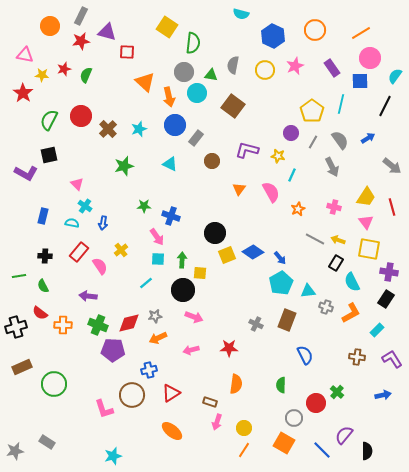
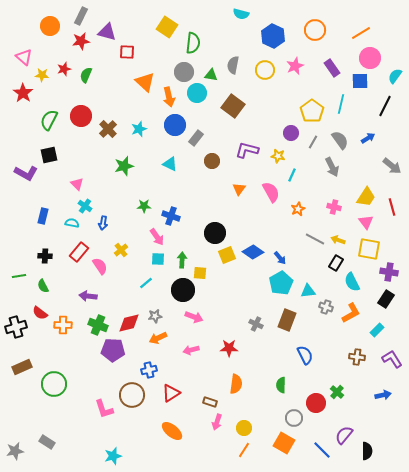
pink triangle at (25, 55): moved 1 px left, 2 px down; rotated 30 degrees clockwise
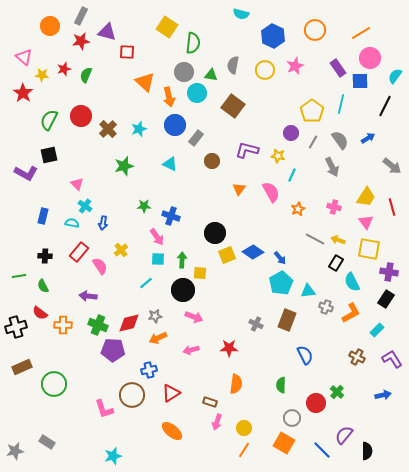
purple rectangle at (332, 68): moved 6 px right
brown cross at (357, 357): rotated 21 degrees clockwise
gray circle at (294, 418): moved 2 px left
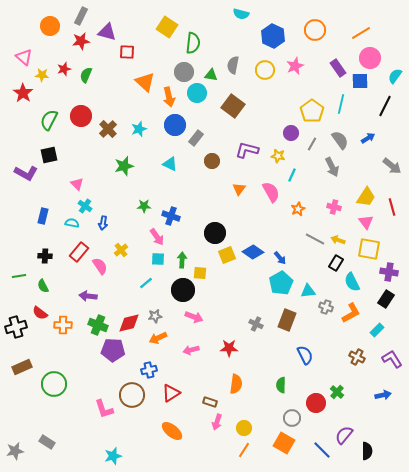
gray line at (313, 142): moved 1 px left, 2 px down
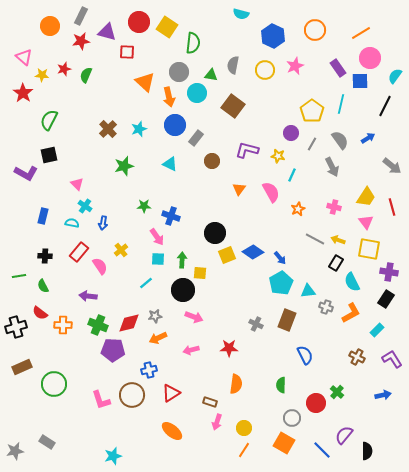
gray circle at (184, 72): moved 5 px left
red circle at (81, 116): moved 58 px right, 94 px up
pink L-shape at (104, 409): moved 3 px left, 9 px up
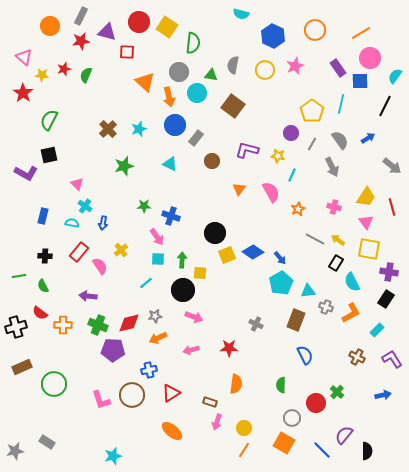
yellow arrow at (338, 240): rotated 16 degrees clockwise
brown rectangle at (287, 320): moved 9 px right
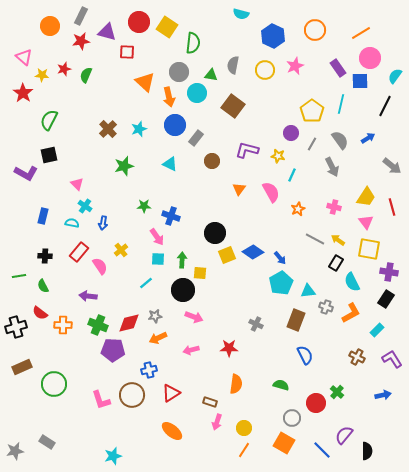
green semicircle at (281, 385): rotated 105 degrees clockwise
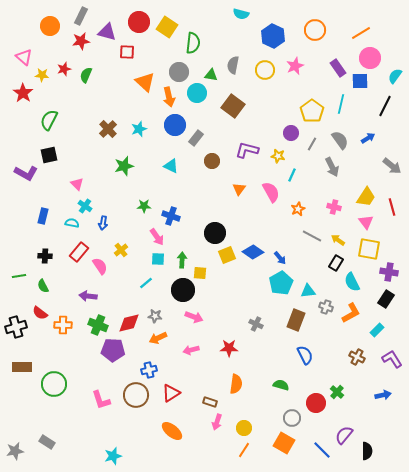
cyan triangle at (170, 164): moved 1 px right, 2 px down
gray line at (315, 239): moved 3 px left, 3 px up
gray star at (155, 316): rotated 16 degrees clockwise
brown rectangle at (22, 367): rotated 24 degrees clockwise
brown circle at (132, 395): moved 4 px right
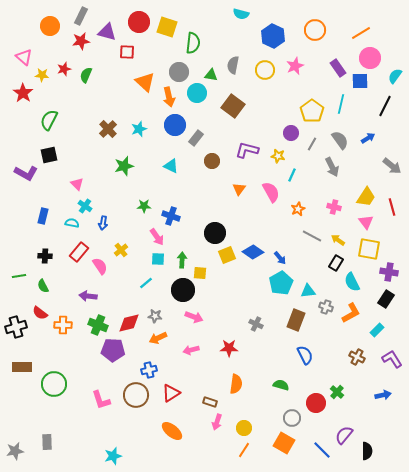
yellow square at (167, 27): rotated 15 degrees counterclockwise
gray rectangle at (47, 442): rotated 56 degrees clockwise
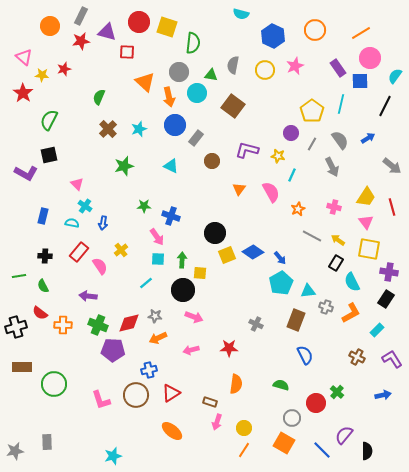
green semicircle at (86, 75): moved 13 px right, 22 px down
